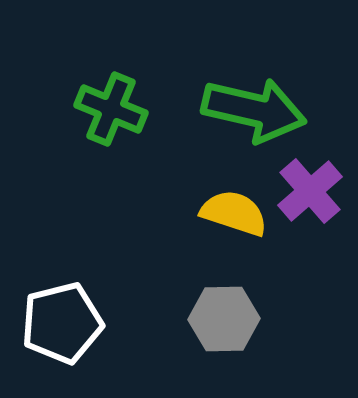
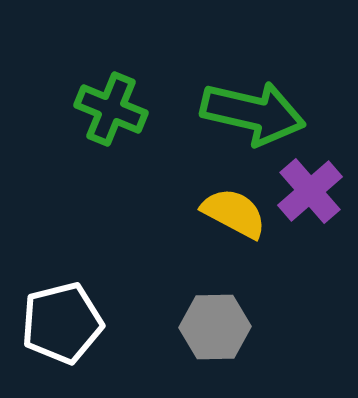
green arrow: moved 1 px left, 3 px down
yellow semicircle: rotated 10 degrees clockwise
gray hexagon: moved 9 px left, 8 px down
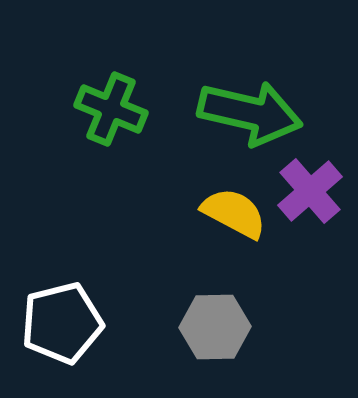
green arrow: moved 3 px left
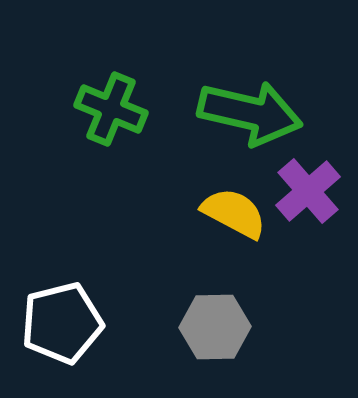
purple cross: moved 2 px left
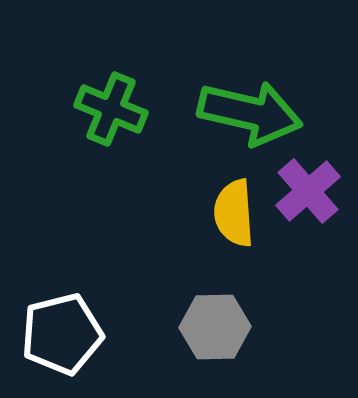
yellow semicircle: rotated 122 degrees counterclockwise
white pentagon: moved 11 px down
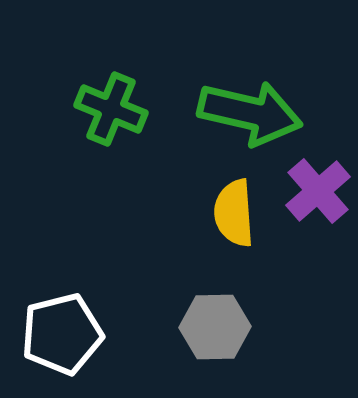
purple cross: moved 10 px right
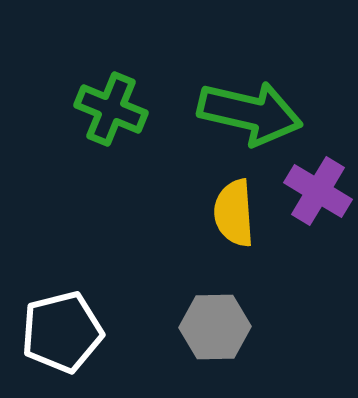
purple cross: rotated 18 degrees counterclockwise
white pentagon: moved 2 px up
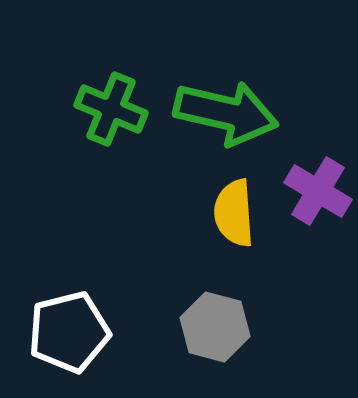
green arrow: moved 24 px left
gray hexagon: rotated 16 degrees clockwise
white pentagon: moved 7 px right
